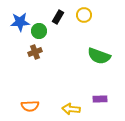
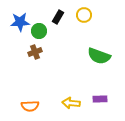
yellow arrow: moved 6 px up
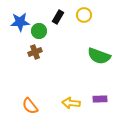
orange semicircle: rotated 54 degrees clockwise
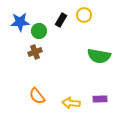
black rectangle: moved 3 px right, 3 px down
green semicircle: rotated 10 degrees counterclockwise
orange semicircle: moved 7 px right, 10 px up
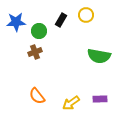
yellow circle: moved 2 px right
blue star: moved 4 px left
yellow arrow: rotated 42 degrees counterclockwise
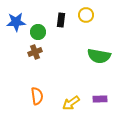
black rectangle: rotated 24 degrees counterclockwise
green circle: moved 1 px left, 1 px down
orange semicircle: rotated 150 degrees counterclockwise
